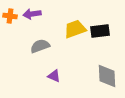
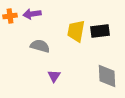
orange cross: rotated 16 degrees counterclockwise
yellow trapezoid: moved 1 px right, 2 px down; rotated 60 degrees counterclockwise
gray semicircle: rotated 36 degrees clockwise
purple triangle: rotated 40 degrees clockwise
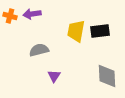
orange cross: rotated 24 degrees clockwise
gray semicircle: moved 1 px left, 4 px down; rotated 30 degrees counterclockwise
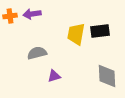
orange cross: rotated 24 degrees counterclockwise
yellow trapezoid: moved 3 px down
gray semicircle: moved 2 px left, 3 px down
purple triangle: rotated 40 degrees clockwise
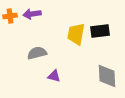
purple triangle: rotated 32 degrees clockwise
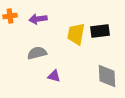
purple arrow: moved 6 px right, 5 px down
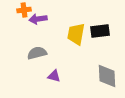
orange cross: moved 14 px right, 6 px up
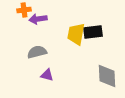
black rectangle: moved 7 px left, 1 px down
gray semicircle: moved 1 px up
purple triangle: moved 7 px left, 1 px up
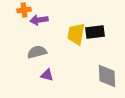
purple arrow: moved 1 px right, 1 px down
black rectangle: moved 2 px right
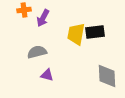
purple arrow: moved 4 px right, 2 px up; rotated 54 degrees counterclockwise
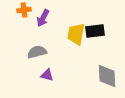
black rectangle: moved 1 px up
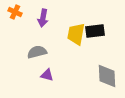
orange cross: moved 9 px left, 2 px down; rotated 32 degrees clockwise
purple arrow: rotated 18 degrees counterclockwise
